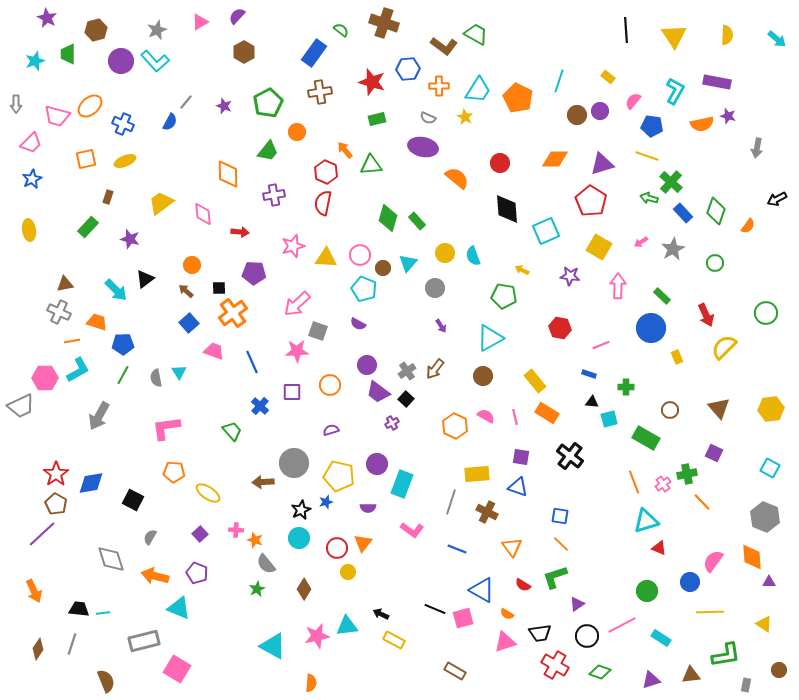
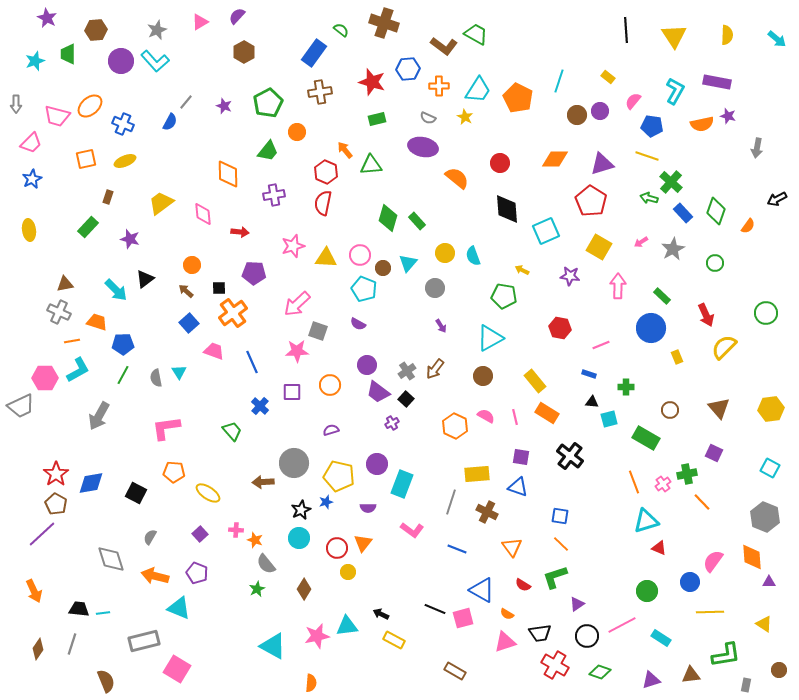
brown hexagon at (96, 30): rotated 10 degrees clockwise
black square at (133, 500): moved 3 px right, 7 px up
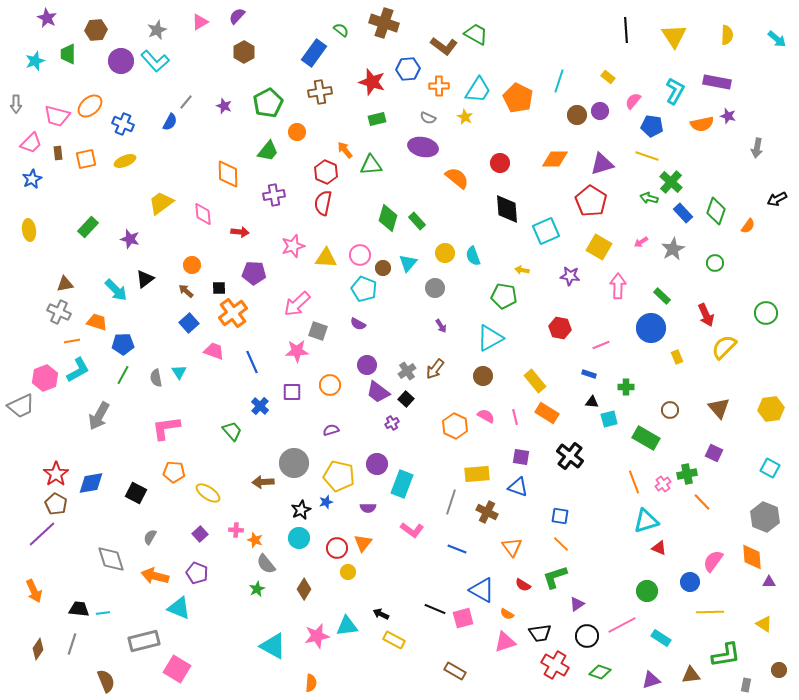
brown rectangle at (108, 197): moved 50 px left, 44 px up; rotated 24 degrees counterclockwise
yellow arrow at (522, 270): rotated 16 degrees counterclockwise
pink hexagon at (45, 378): rotated 20 degrees counterclockwise
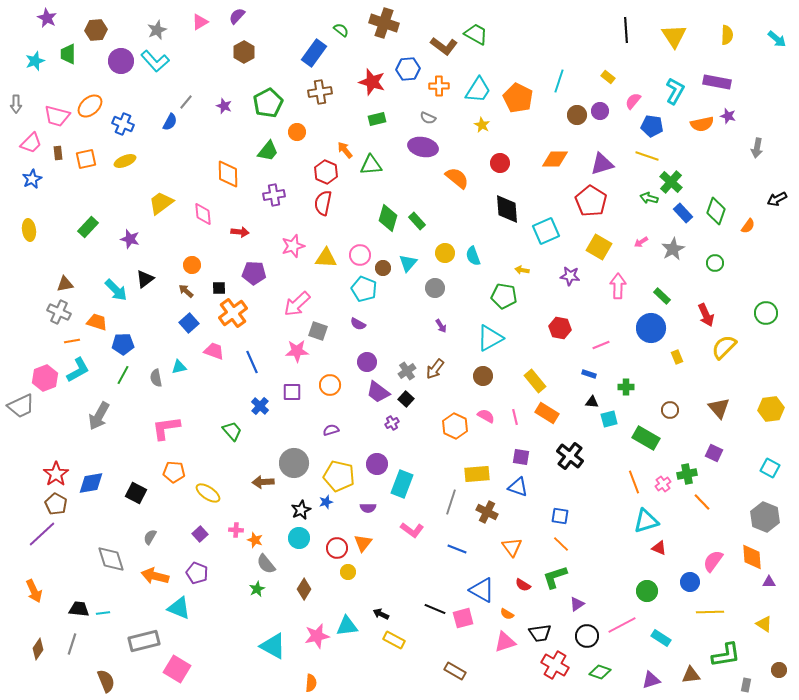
yellow star at (465, 117): moved 17 px right, 8 px down
purple circle at (367, 365): moved 3 px up
cyan triangle at (179, 372): moved 5 px up; rotated 49 degrees clockwise
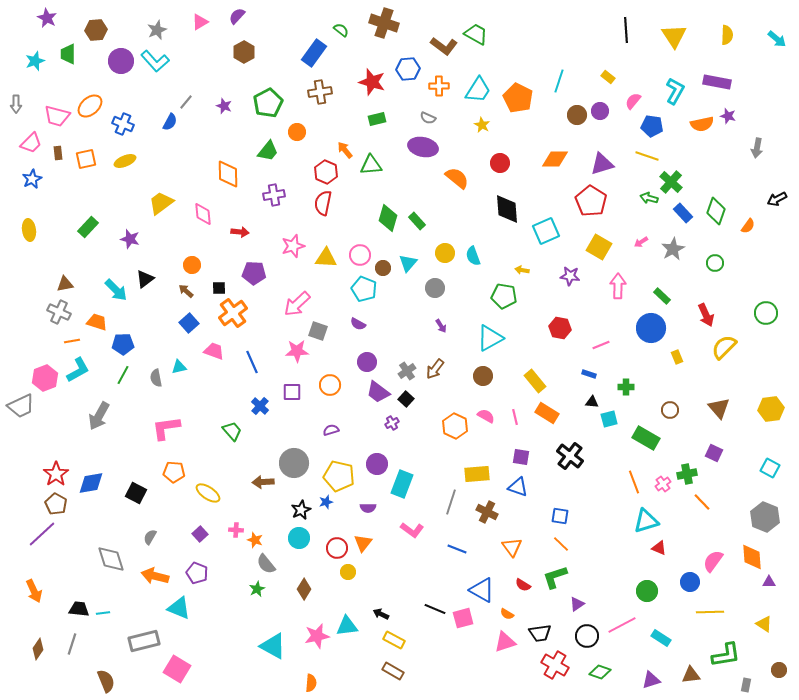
brown rectangle at (455, 671): moved 62 px left
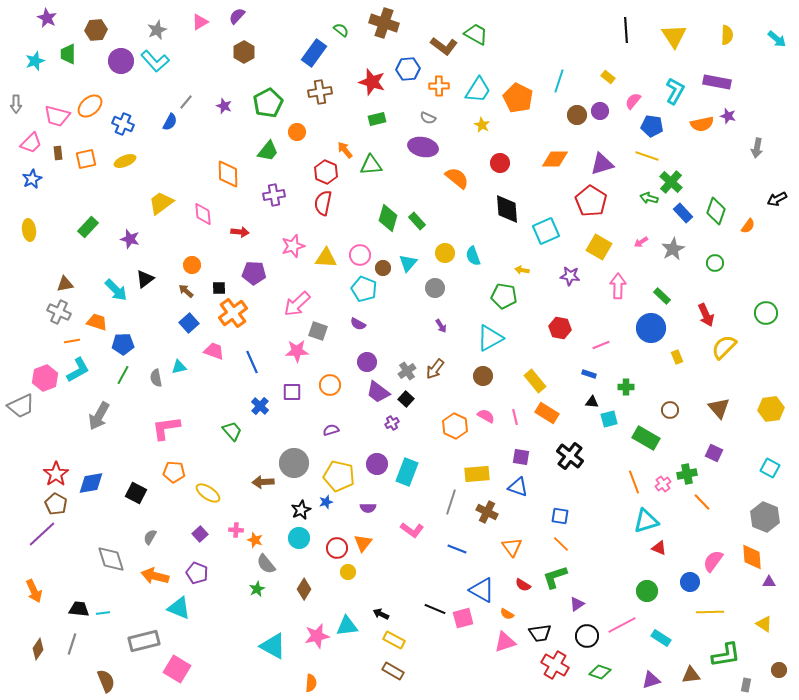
cyan rectangle at (402, 484): moved 5 px right, 12 px up
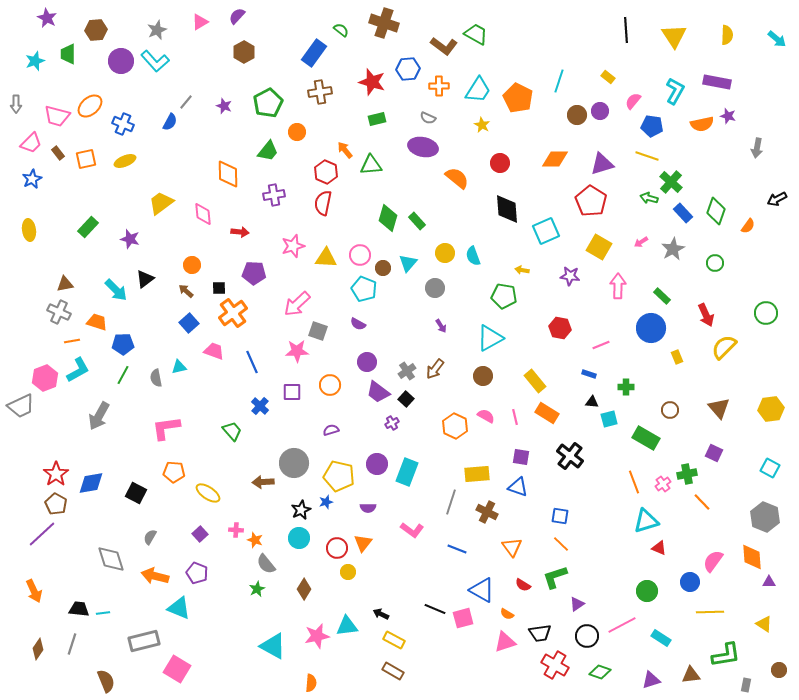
brown rectangle at (58, 153): rotated 32 degrees counterclockwise
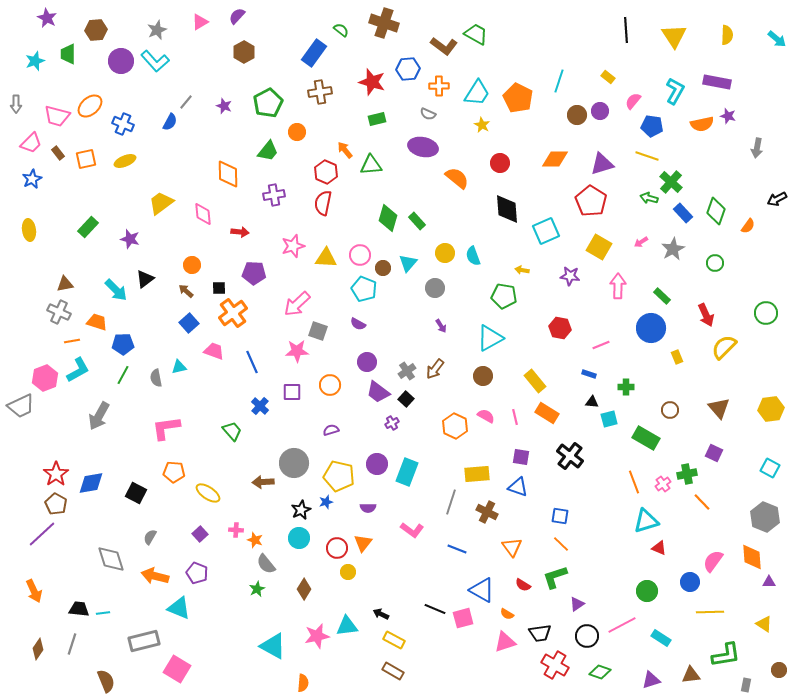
cyan trapezoid at (478, 90): moved 1 px left, 3 px down
gray semicircle at (428, 118): moved 4 px up
orange semicircle at (311, 683): moved 8 px left
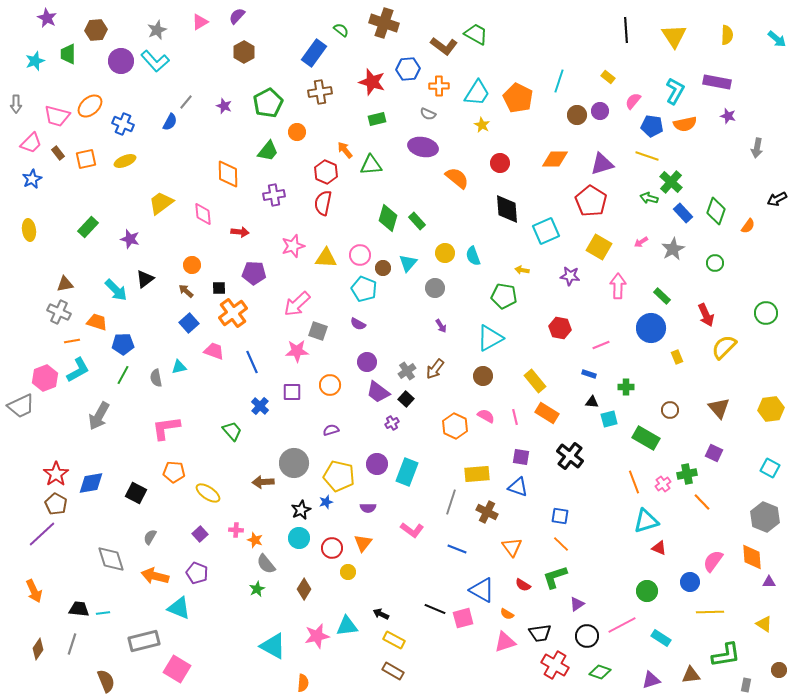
orange semicircle at (702, 124): moved 17 px left
red circle at (337, 548): moved 5 px left
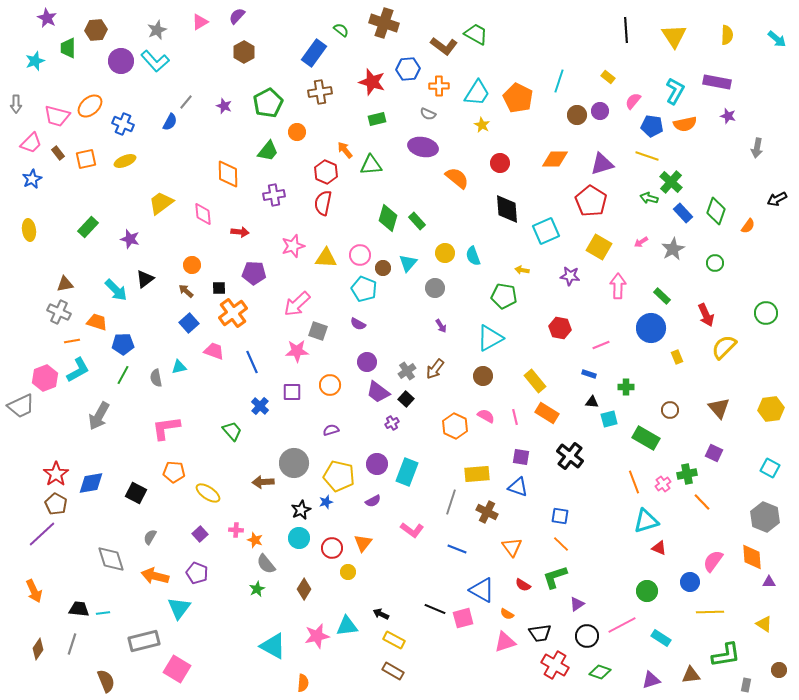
green trapezoid at (68, 54): moved 6 px up
purple semicircle at (368, 508): moved 5 px right, 7 px up; rotated 28 degrees counterclockwise
cyan triangle at (179, 608): rotated 45 degrees clockwise
